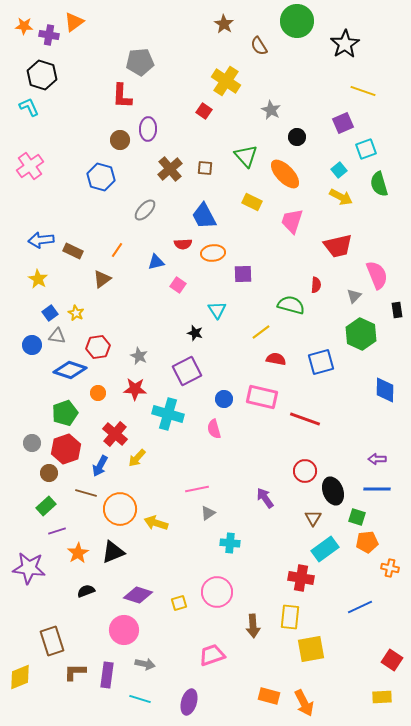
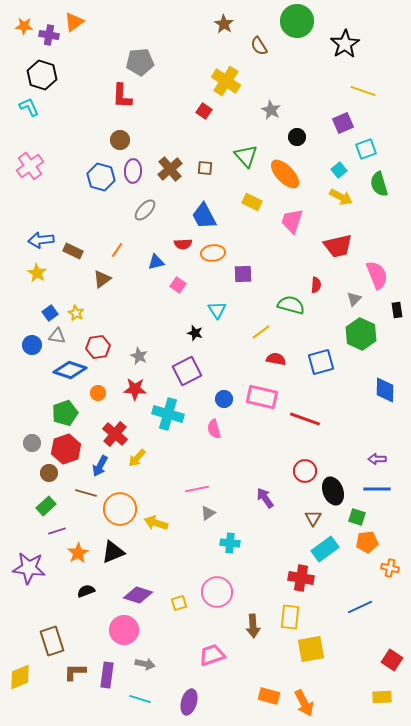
purple ellipse at (148, 129): moved 15 px left, 42 px down
yellow star at (38, 279): moved 1 px left, 6 px up
gray triangle at (354, 296): moved 3 px down
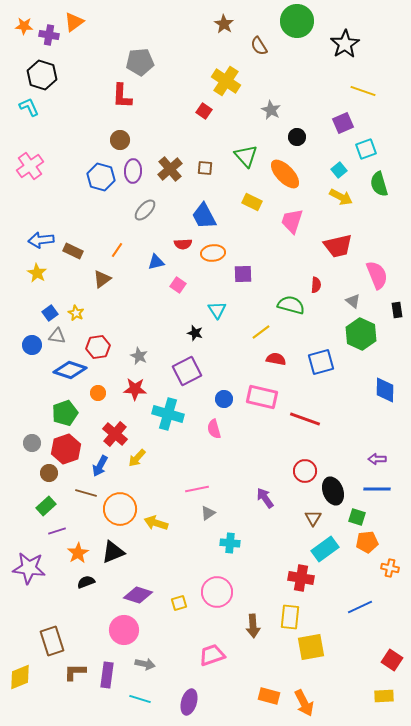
gray triangle at (354, 299): moved 1 px left, 2 px down; rotated 35 degrees counterclockwise
black semicircle at (86, 591): moved 9 px up
yellow square at (311, 649): moved 2 px up
yellow rectangle at (382, 697): moved 2 px right, 1 px up
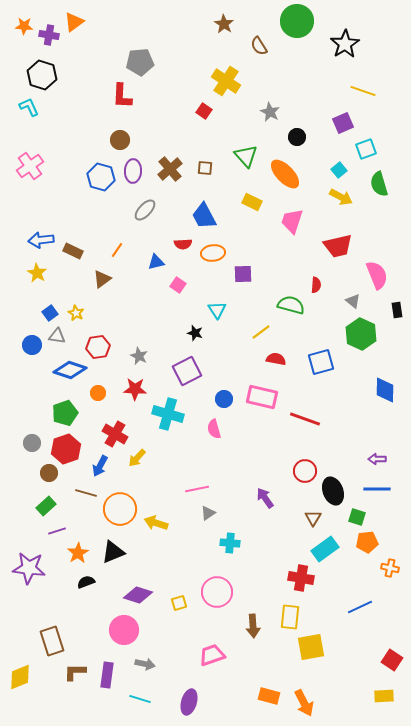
gray star at (271, 110): moved 1 px left, 2 px down
red cross at (115, 434): rotated 10 degrees counterclockwise
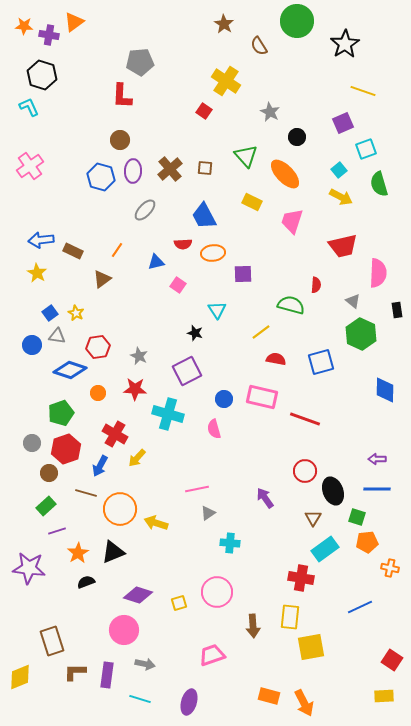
red trapezoid at (338, 246): moved 5 px right
pink semicircle at (377, 275): moved 1 px right, 2 px up; rotated 24 degrees clockwise
green pentagon at (65, 413): moved 4 px left
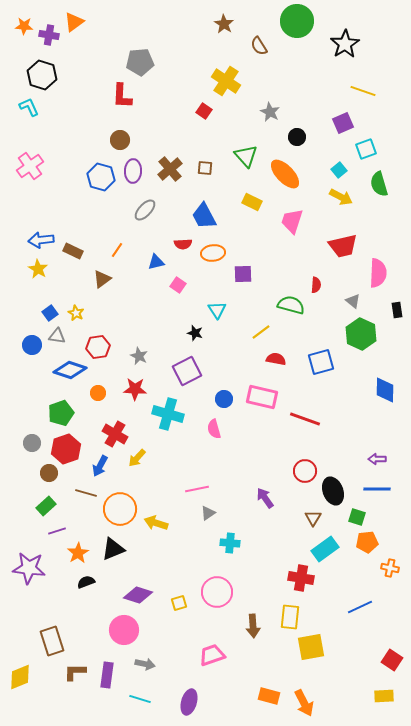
yellow star at (37, 273): moved 1 px right, 4 px up
black triangle at (113, 552): moved 3 px up
